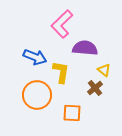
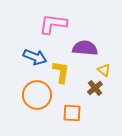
pink L-shape: moved 9 px left; rotated 52 degrees clockwise
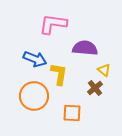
blue arrow: moved 2 px down
yellow L-shape: moved 2 px left, 2 px down
orange circle: moved 3 px left, 1 px down
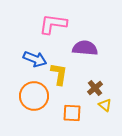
yellow triangle: moved 1 px right, 35 px down
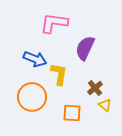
pink L-shape: moved 1 px right, 1 px up
purple semicircle: rotated 70 degrees counterclockwise
orange circle: moved 2 px left, 1 px down
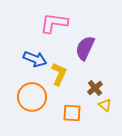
yellow L-shape: rotated 15 degrees clockwise
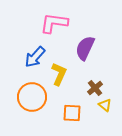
blue arrow: moved 2 px up; rotated 110 degrees clockwise
